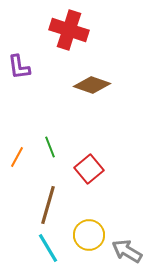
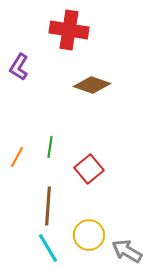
red cross: rotated 9 degrees counterclockwise
purple L-shape: rotated 40 degrees clockwise
green line: rotated 30 degrees clockwise
brown line: moved 1 px down; rotated 12 degrees counterclockwise
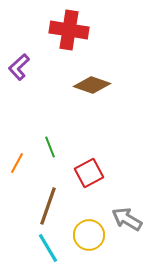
purple L-shape: rotated 16 degrees clockwise
green line: rotated 30 degrees counterclockwise
orange line: moved 6 px down
red square: moved 4 px down; rotated 12 degrees clockwise
brown line: rotated 15 degrees clockwise
gray arrow: moved 32 px up
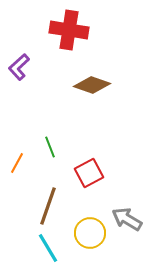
yellow circle: moved 1 px right, 2 px up
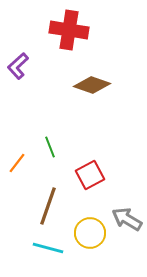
purple L-shape: moved 1 px left, 1 px up
orange line: rotated 10 degrees clockwise
red square: moved 1 px right, 2 px down
cyan line: rotated 44 degrees counterclockwise
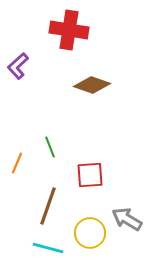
orange line: rotated 15 degrees counterclockwise
red square: rotated 24 degrees clockwise
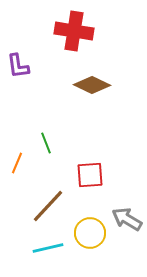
red cross: moved 5 px right, 1 px down
purple L-shape: rotated 56 degrees counterclockwise
brown diamond: rotated 6 degrees clockwise
green line: moved 4 px left, 4 px up
brown line: rotated 24 degrees clockwise
cyan line: rotated 28 degrees counterclockwise
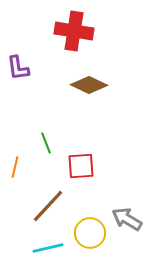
purple L-shape: moved 2 px down
brown diamond: moved 3 px left
orange line: moved 2 px left, 4 px down; rotated 10 degrees counterclockwise
red square: moved 9 px left, 9 px up
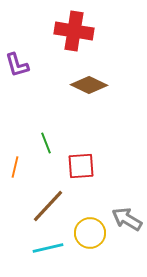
purple L-shape: moved 1 px left, 3 px up; rotated 8 degrees counterclockwise
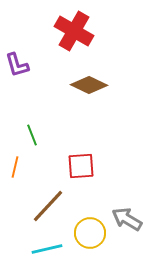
red cross: rotated 21 degrees clockwise
green line: moved 14 px left, 8 px up
cyan line: moved 1 px left, 1 px down
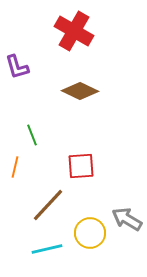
purple L-shape: moved 2 px down
brown diamond: moved 9 px left, 6 px down
brown line: moved 1 px up
